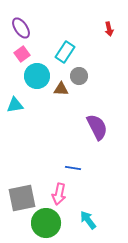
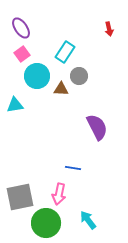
gray square: moved 2 px left, 1 px up
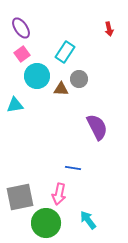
gray circle: moved 3 px down
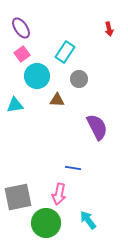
brown triangle: moved 4 px left, 11 px down
gray square: moved 2 px left
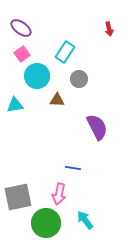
purple ellipse: rotated 20 degrees counterclockwise
cyan arrow: moved 3 px left
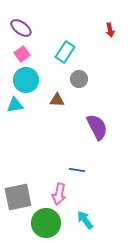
red arrow: moved 1 px right, 1 px down
cyan circle: moved 11 px left, 4 px down
blue line: moved 4 px right, 2 px down
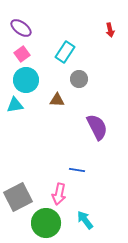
gray square: rotated 16 degrees counterclockwise
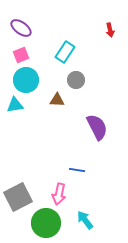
pink square: moved 1 px left, 1 px down; rotated 14 degrees clockwise
gray circle: moved 3 px left, 1 px down
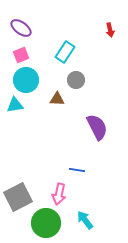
brown triangle: moved 1 px up
